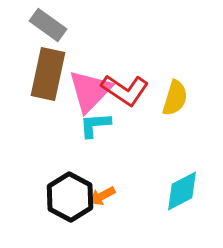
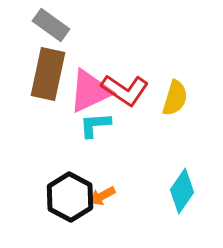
gray rectangle: moved 3 px right
pink triangle: rotated 21 degrees clockwise
cyan diamond: rotated 27 degrees counterclockwise
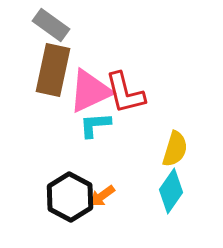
brown rectangle: moved 5 px right, 4 px up
red L-shape: moved 3 px down; rotated 42 degrees clockwise
yellow semicircle: moved 51 px down
cyan diamond: moved 11 px left
orange arrow: rotated 8 degrees counterclockwise
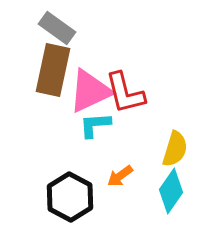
gray rectangle: moved 6 px right, 3 px down
orange arrow: moved 18 px right, 20 px up
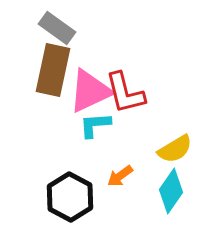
yellow semicircle: rotated 42 degrees clockwise
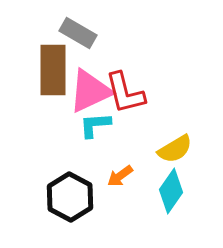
gray rectangle: moved 21 px right, 5 px down; rotated 6 degrees counterclockwise
brown rectangle: rotated 12 degrees counterclockwise
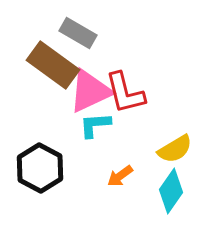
brown rectangle: moved 5 px up; rotated 54 degrees counterclockwise
black hexagon: moved 30 px left, 29 px up
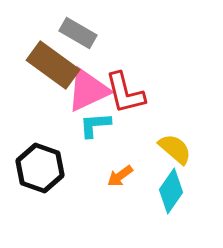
pink triangle: moved 2 px left, 1 px up
yellow semicircle: rotated 108 degrees counterclockwise
black hexagon: rotated 9 degrees counterclockwise
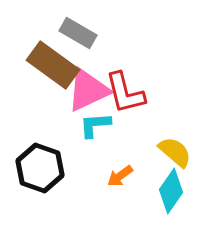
yellow semicircle: moved 3 px down
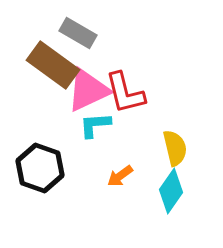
yellow semicircle: moved 4 px up; rotated 36 degrees clockwise
